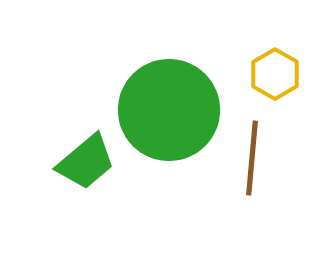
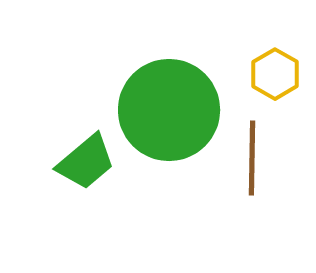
brown line: rotated 4 degrees counterclockwise
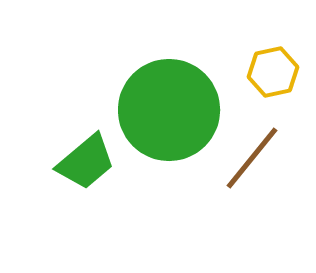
yellow hexagon: moved 2 px left, 2 px up; rotated 18 degrees clockwise
brown line: rotated 38 degrees clockwise
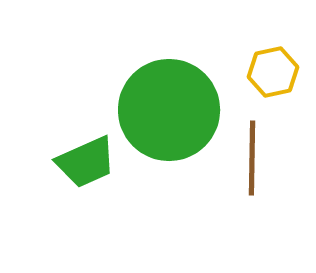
brown line: rotated 38 degrees counterclockwise
green trapezoid: rotated 16 degrees clockwise
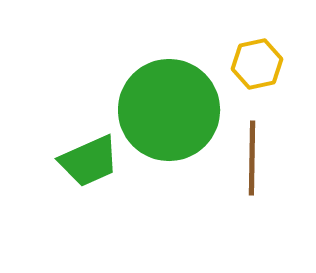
yellow hexagon: moved 16 px left, 8 px up
green trapezoid: moved 3 px right, 1 px up
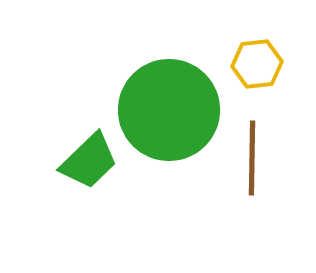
yellow hexagon: rotated 6 degrees clockwise
green trapezoid: rotated 20 degrees counterclockwise
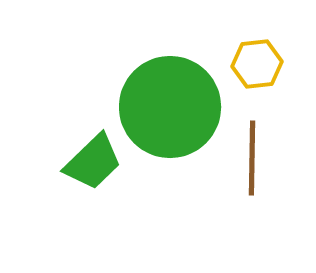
green circle: moved 1 px right, 3 px up
green trapezoid: moved 4 px right, 1 px down
